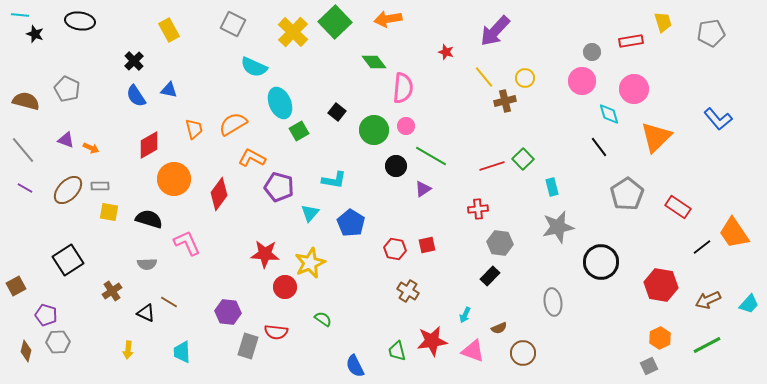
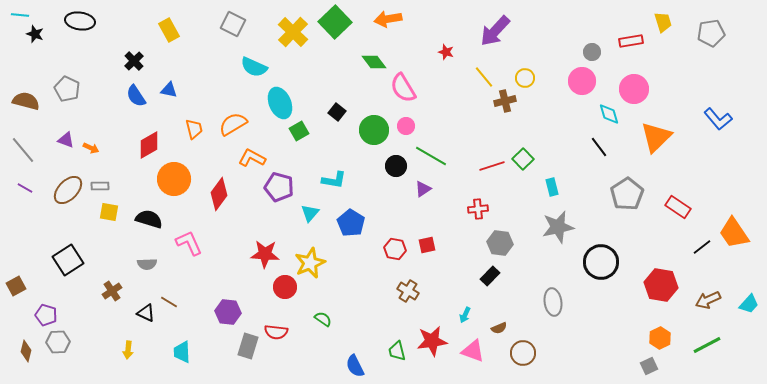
pink semicircle at (403, 88): rotated 144 degrees clockwise
pink L-shape at (187, 243): moved 2 px right
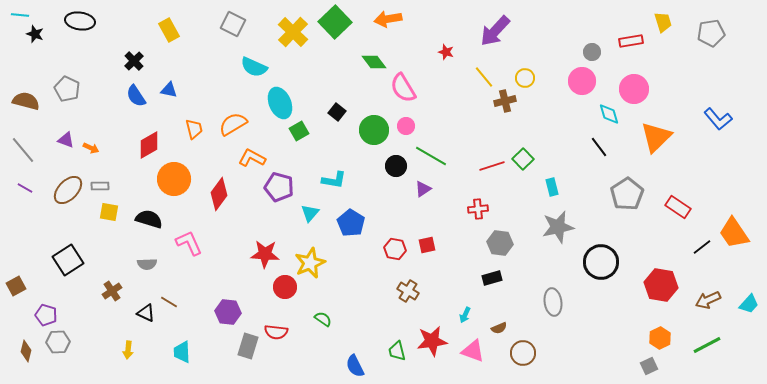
black rectangle at (490, 276): moved 2 px right, 2 px down; rotated 30 degrees clockwise
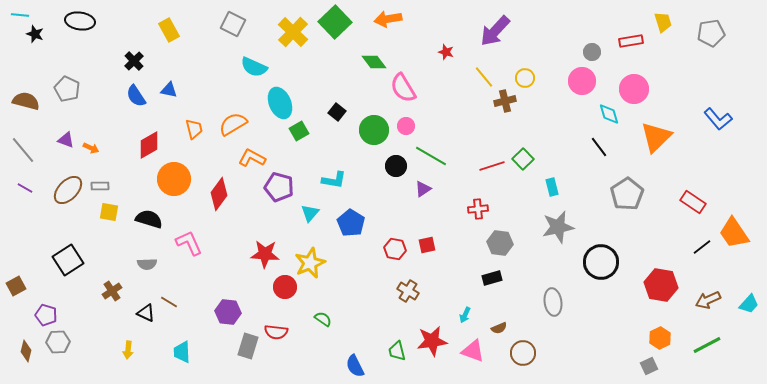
red rectangle at (678, 207): moved 15 px right, 5 px up
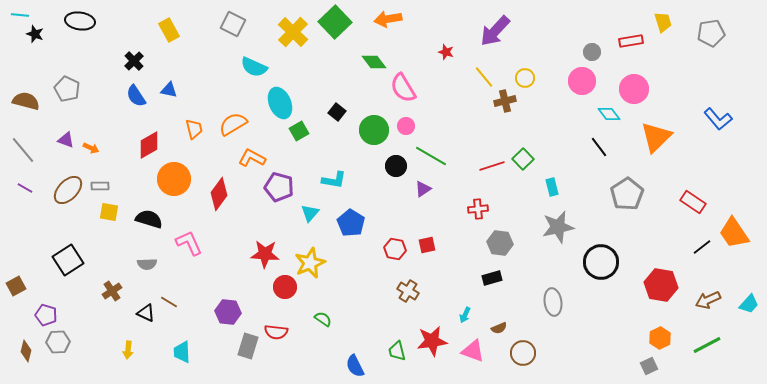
cyan diamond at (609, 114): rotated 20 degrees counterclockwise
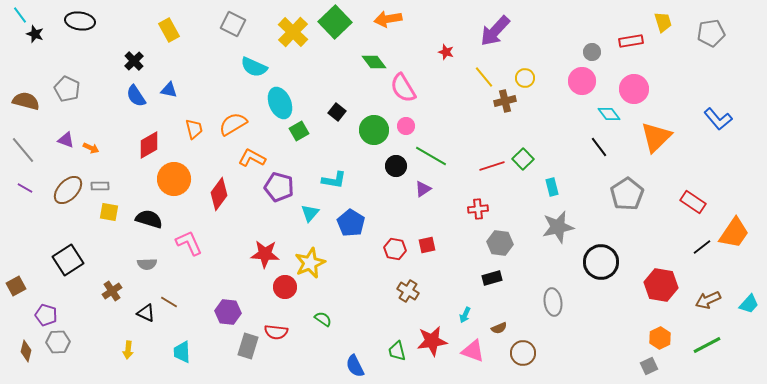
cyan line at (20, 15): rotated 48 degrees clockwise
orange trapezoid at (734, 233): rotated 112 degrees counterclockwise
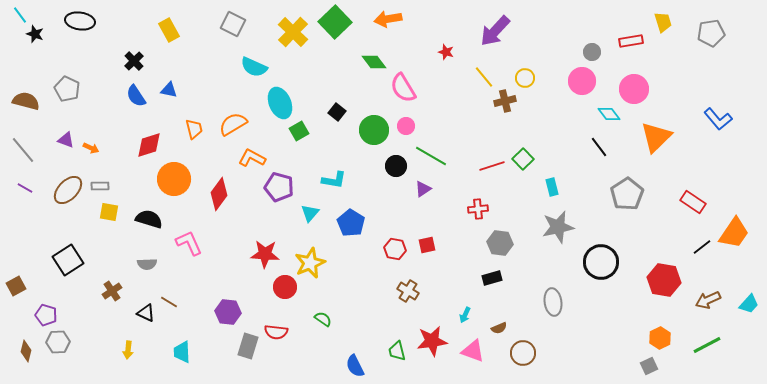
red diamond at (149, 145): rotated 12 degrees clockwise
red hexagon at (661, 285): moved 3 px right, 5 px up
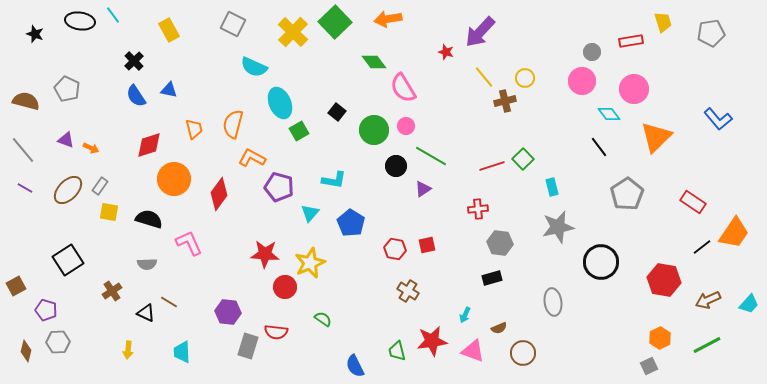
cyan line at (20, 15): moved 93 px right
purple arrow at (495, 31): moved 15 px left, 1 px down
orange semicircle at (233, 124): rotated 44 degrees counterclockwise
gray rectangle at (100, 186): rotated 54 degrees counterclockwise
purple pentagon at (46, 315): moved 5 px up
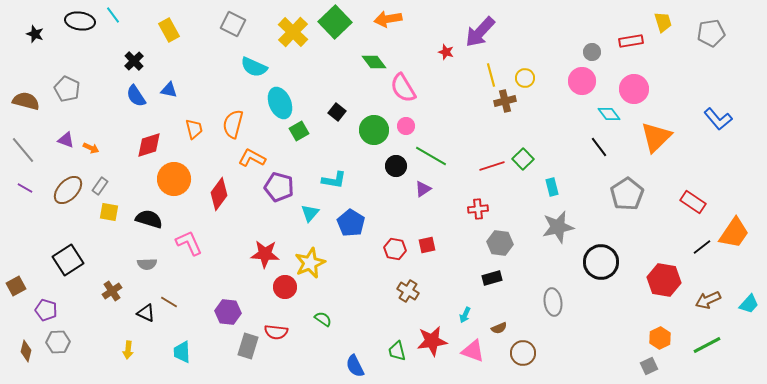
yellow line at (484, 77): moved 7 px right, 2 px up; rotated 25 degrees clockwise
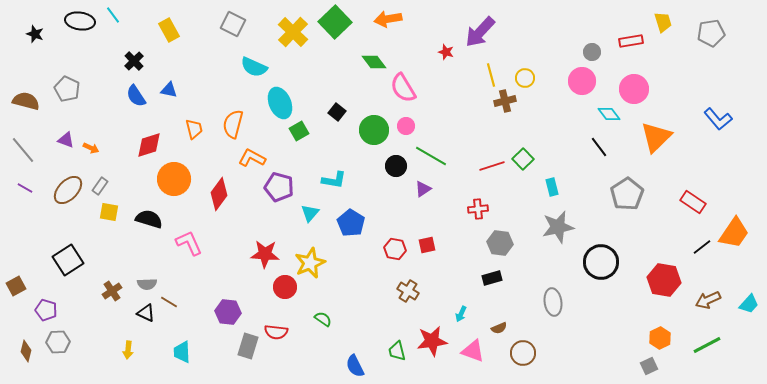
gray semicircle at (147, 264): moved 20 px down
cyan arrow at (465, 315): moved 4 px left, 1 px up
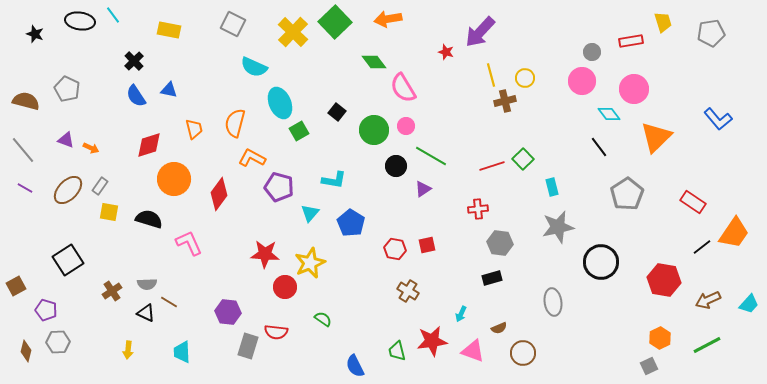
yellow rectangle at (169, 30): rotated 50 degrees counterclockwise
orange semicircle at (233, 124): moved 2 px right, 1 px up
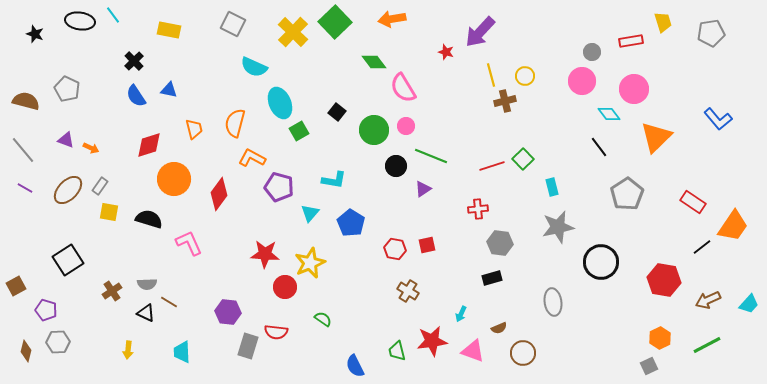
orange arrow at (388, 19): moved 4 px right
yellow circle at (525, 78): moved 2 px up
green line at (431, 156): rotated 8 degrees counterclockwise
orange trapezoid at (734, 233): moved 1 px left, 7 px up
